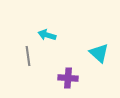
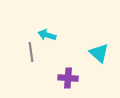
gray line: moved 3 px right, 4 px up
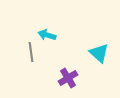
purple cross: rotated 36 degrees counterclockwise
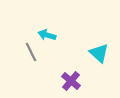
gray line: rotated 18 degrees counterclockwise
purple cross: moved 3 px right, 3 px down; rotated 18 degrees counterclockwise
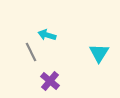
cyan triangle: rotated 20 degrees clockwise
purple cross: moved 21 px left
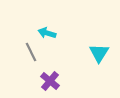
cyan arrow: moved 2 px up
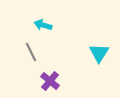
cyan arrow: moved 4 px left, 8 px up
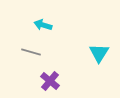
gray line: rotated 48 degrees counterclockwise
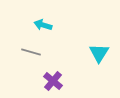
purple cross: moved 3 px right
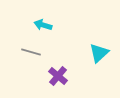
cyan triangle: rotated 15 degrees clockwise
purple cross: moved 5 px right, 5 px up
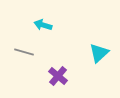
gray line: moved 7 px left
